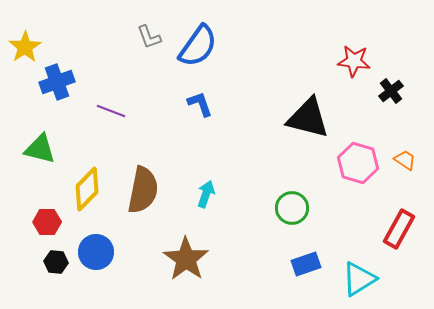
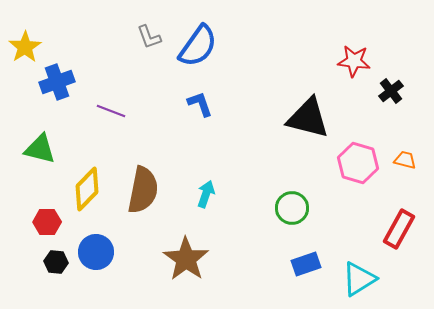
orange trapezoid: rotated 20 degrees counterclockwise
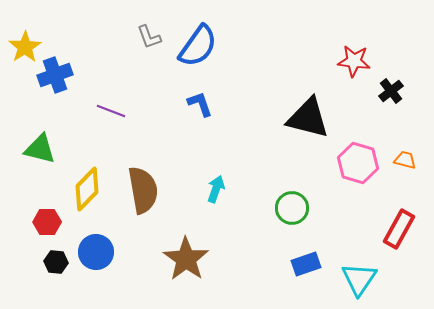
blue cross: moved 2 px left, 7 px up
brown semicircle: rotated 21 degrees counterclockwise
cyan arrow: moved 10 px right, 5 px up
cyan triangle: rotated 24 degrees counterclockwise
